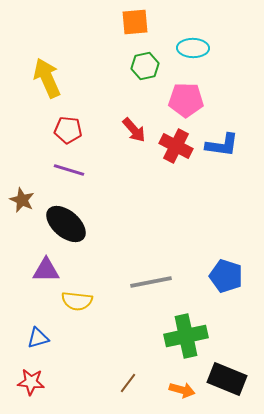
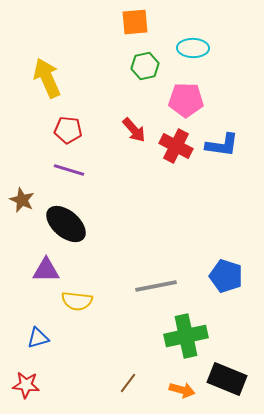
gray line: moved 5 px right, 4 px down
red star: moved 5 px left, 3 px down
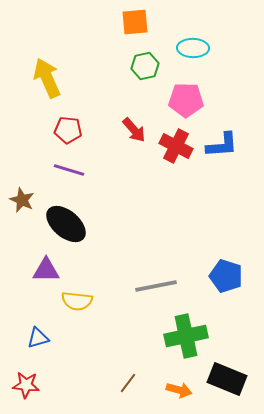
blue L-shape: rotated 12 degrees counterclockwise
orange arrow: moved 3 px left
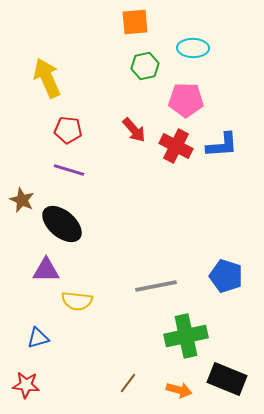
black ellipse: moved 4 px left
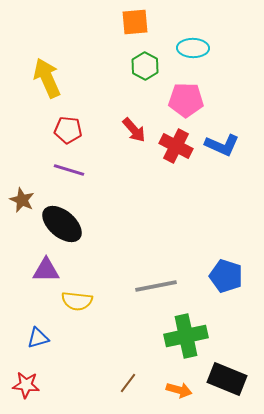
green hexagon: rotated 20 degrees counterclockwise
blue L-shape: rotated 28 degrees clockwise
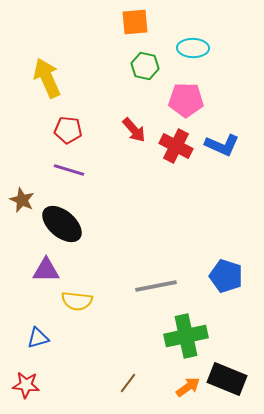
green hexagon: rotated 16 degrees counterclockwise
orange arrow: moved 9 px right, 3 px up; rotated 50 degrees counterclockwise
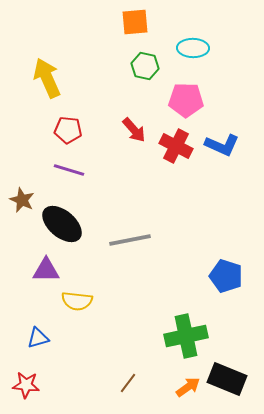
gray line: moved 26 px left, 46 px up
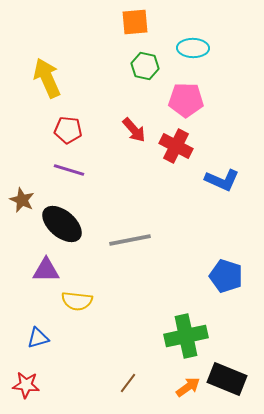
blue L-shape: moved 35 px down
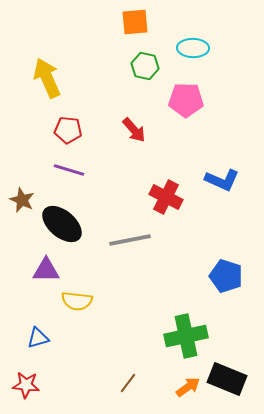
red cross: moved 10 px left, 51 px down
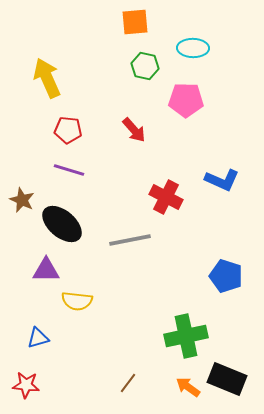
orange arrow: rotated 110 degrees counterclockwise
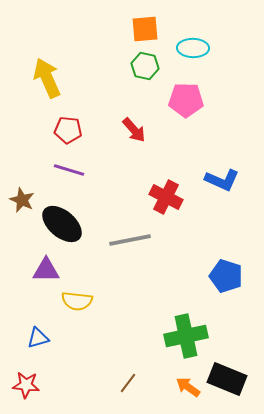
orange square: moved 10 px right, 7 px down
